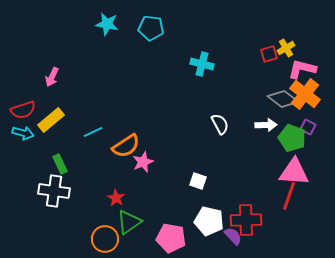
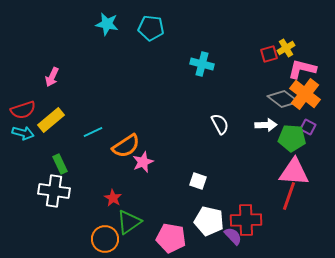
green pentagon: rotated 16 degrees counterclockwise
red star: moved 3 px left
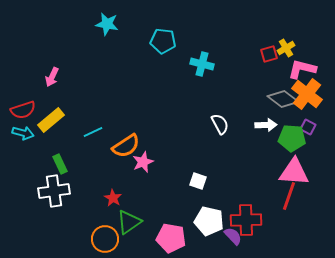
cyan pentagon: moved 12 px right, 13 px down
orange cross: moved 2 px right
white cross: rotated 16 degrees counterclockwise
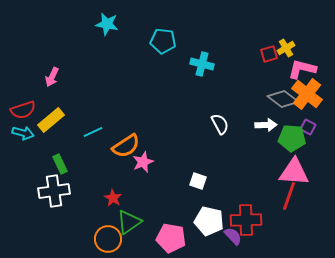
orange circle: moved 3 px right
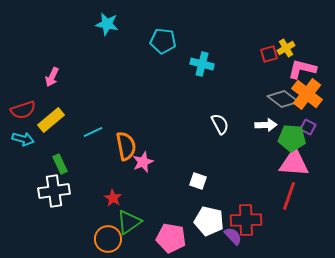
cyan arrow: moved 6 px down
orange semicircle: rotated 68 degrees counterclockwise
pink triangle: moved 9 px up
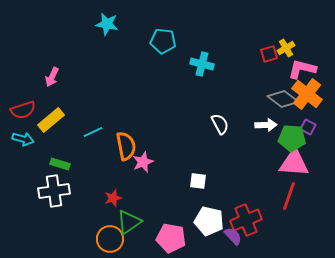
green rectangle: rotated 48 degrees counterclockwise
white square: rotated 12 degrees counterclockwise
red star: rotated 24 degrees clockwise
red cross: rotated 20 degrees counterclockwise
orange circle: moved 2 px right
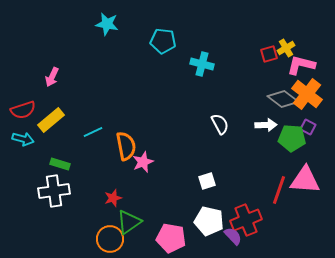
pink L-shape: moved 1 px left, 4 px up
pink triangle: moved 11 px right, 17 px down
white square: moved 9 px right; rotated 24 degrees counterclockwise
red line: moved 10 px left, 6 px up
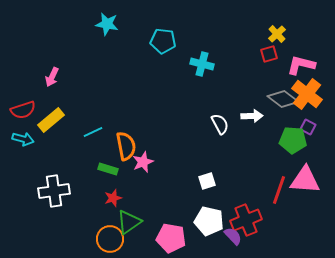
yellow cross: moved 9 px left, 14 px up; rotated 12 degrees counterclockwise
white arrow: moved 14 px left, 9 px up
green pentagon: moved 1 px right, 2 px down
green rectangle: moved 48 px right, 5 px down
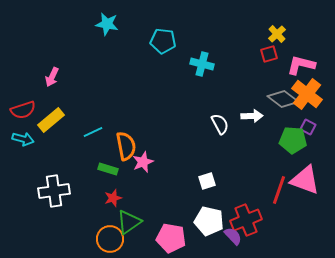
pink triangle: rotated 16 degrees clockwise
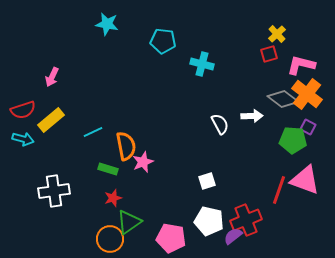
purple semicircle: rotated 84 degrees counterclockwise
